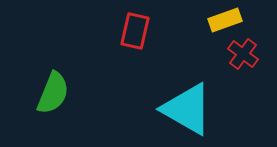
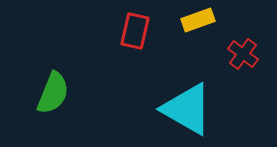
yellow rectangle: moved 27 px left
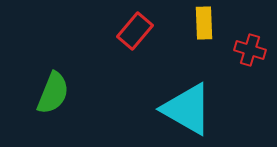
yellow rectangle: moved 6 px right, 3 px down; rotated 72 degrees counterclockwise
red rectangle: rotated 27 degrees clockwise
red cross: moved 7 px right, 4 px up; rotated 20 degrees counterclockwise
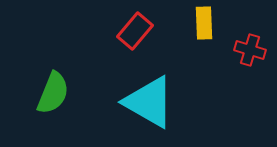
cyan triangle: moved 38 px left, 7 px up
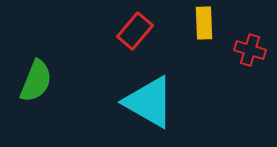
green semicircle: moved 17 px left, 12 px up
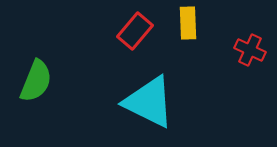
yellow rectangle: moved 16 px left
red cross: rotated 8 degrees clockwise
cyan triangle: rotated 4 degrees counterclockwise
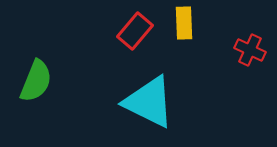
yellow rectangle: moved 4 px left
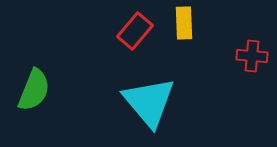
red cross: moved 2 px right, 6 px down; rotated 20 degrees counterclockwise
green semicircle: moved 2 px left, 9 px down
cyan triangle: rotated 24 degrees clockwise
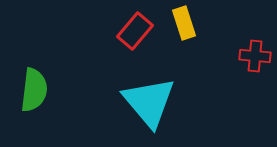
yellow rectangle: rotated 16 degrees counterclockwise
red cross: moved 3 px right
green semicircle: rotated 15 degrees counterclockwise
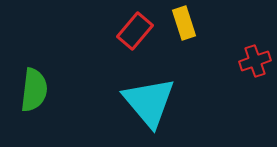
red cross: moved 5 px down; rotated 24 degrees counterclockwise
